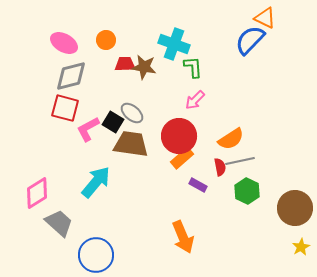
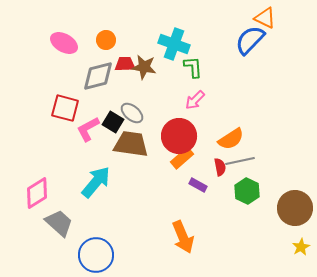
gray diamond: moved 27 px right
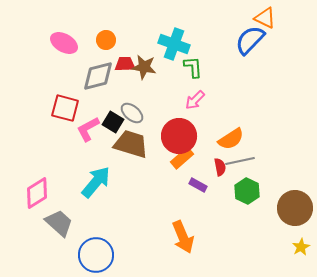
brown trapezoid: rotated 9 degrees clockwise
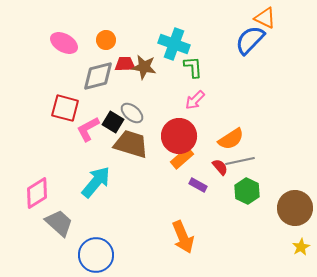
red semicircle: rotated 30 degrees counterclockwise
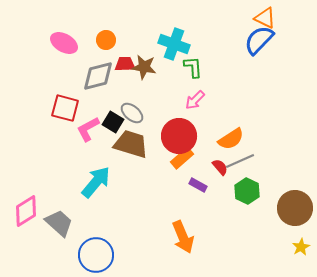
blue semicircle: moved 9 px right
gray line: rotated 12 degrees counterclockwise
pink diamond: moved 11 px left, 18 px down
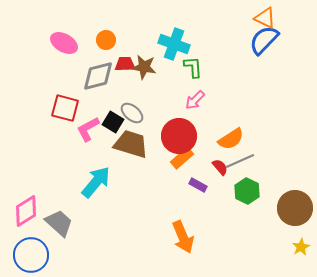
blue semicircle: moved 5 px right
blue circle: moved 65 px left
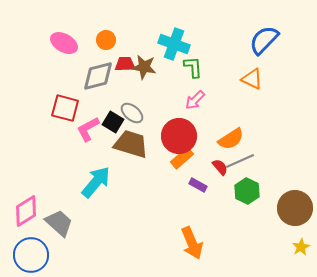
orange triangle: moved 13 px left, 61 px down
orange arrow: moved 9 px right, 6 px down
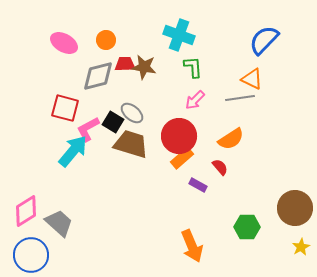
cyan cross: moved 5 px right, 9 px up
gray line: moved 63 px up; rotated 16 degrees clockwise
cyan arrow: moved 23 px left, 31 px up
green hexagon: moved 36 px down; rotated 25 degrees counterclockwise
orange arrow: moved 3 px down
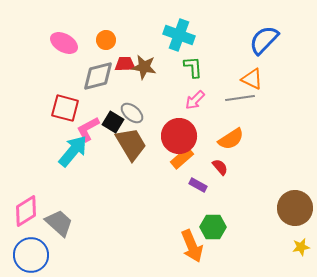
brown trapezoid: rotated 42 degrees clockwise
green hexagon: moved 34 px left
yellow star: rotated 18 degrees clockwise
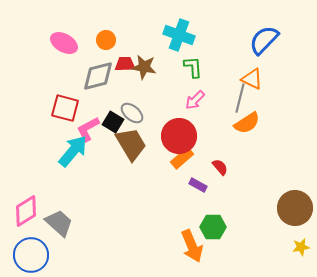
gray line: rotated 68 degrees counterclockwise
orange semicircle: moved 16 px right, 16 px up
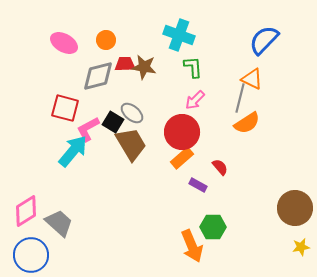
red circle: moved 3 px right, 4 px up
